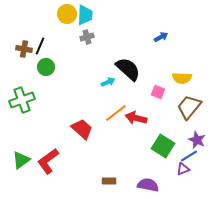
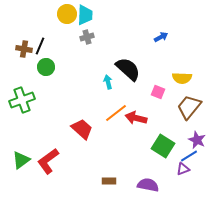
cyan arrow: rotated 80 degrees counterclockwise
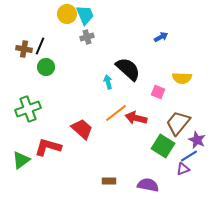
cyan trapezoid: rotated 25 degrees counterclockwise
green cross: moved 6 px right, 9 px down
brown trapezoid: moved 11 px left, 16 px down
red L-shape: moved 14 px up; rotated 52 degrees clockwise
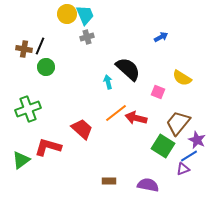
yellow semicircle: rotated 30 degrees clockwise
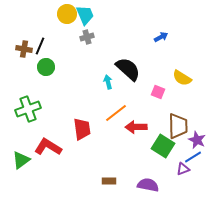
red arrow: moved 9 px down; rotated 15 degrees counterclockwise
brown trapezoid: moved 3 px down; rotated 140 degrees clockwise
red trapezoid: rotated 40 degrees clockwise
red L-shape: rotated 16 degrees clockwise
blue line: moved 4 px right, 1 px down
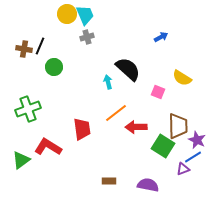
green circle: moved 8 px right
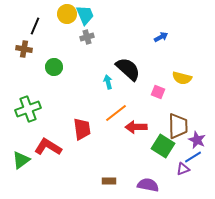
black line: moved 5 px left, 20 px up
yellow semicircle: rotated 18 degrees counterclockwise
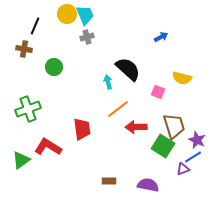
orange line: moved 2 px right, 4 px up
brown trapezoid: moved 4 px left; rotated 16 degrees counterclockwise
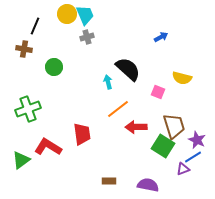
red trapezoid: moved 5 px down
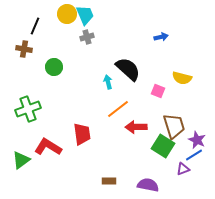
blue arrow: rotated 16 degrees clockwise
pink square: moved 1 px up
blue line: moved 1 px right, 2 px up
